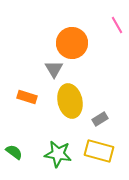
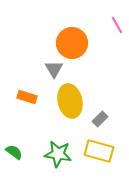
gray rectangle: rotated 14 degrees counterclockwise
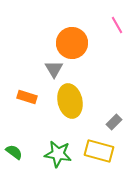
gray rectangle: moved 14 px right, 3 px down
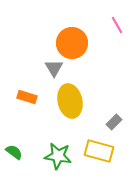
gray triangle: moved 1 px up
green star: moved 2 px down
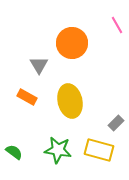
gray triangle: moved 15 px left, 3 px up
orange rectangle: rotated 12 degrees clockwise
gray rectangle: moved 2 px right, 1 px down
yellow rectangle: moved 1 px up
green star: moved 6 px up
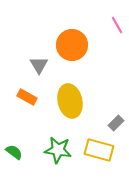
orange circle: moved 2 px down
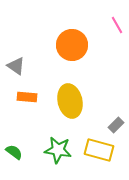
gray triangle: moved 23 px left, 1 px down; rotated 24 degrees counterclockwise
orange rectangle: rotated 24 degrees counterclockwise
gray rectangle: moved 2 px down
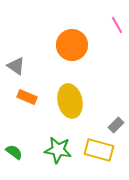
orange rectangle: rotated 18 degrees clockwise
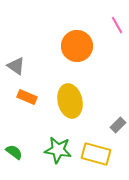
orange circle: moved 5 px right, 1 px down
gray rectangle: moved 2 px right
yellow rectangle: moved 3 px left, 4 px down
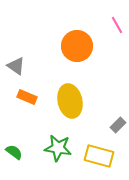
green star: moved 2 px up
yellow rectangle: moved 3 px right, 2 px down
